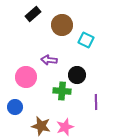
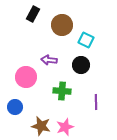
black rectangle: rotated 21 degrees counterclockwise
black circle: moved 4 px right, 10 px up
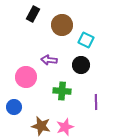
blue circle: moved 1 px left
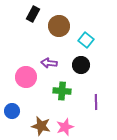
brown circle: moved 3 px left, 1 px down
cyan square: rotated 14 degrees clockwise
purple arrow: moved 3 px down
blue circle: moved 2 px left, 4 px down
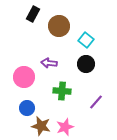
black circle: moved 5 px right, 1 px up
pink circle: moved 2 px left
purple line: rotated 42 degrees clockwise
blue circle: moved 15 px right, 3 px up
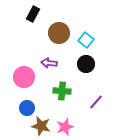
brown circle: moved 7 px down
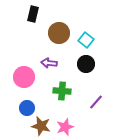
black rectangle: rotated 14 degrees counterclockwise
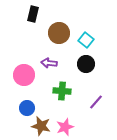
pink circle: moved 2 px up
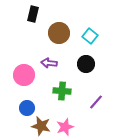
cyan square: moved 4 px right, 4 px up
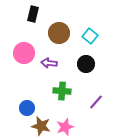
pink circle: moved 22 px up
